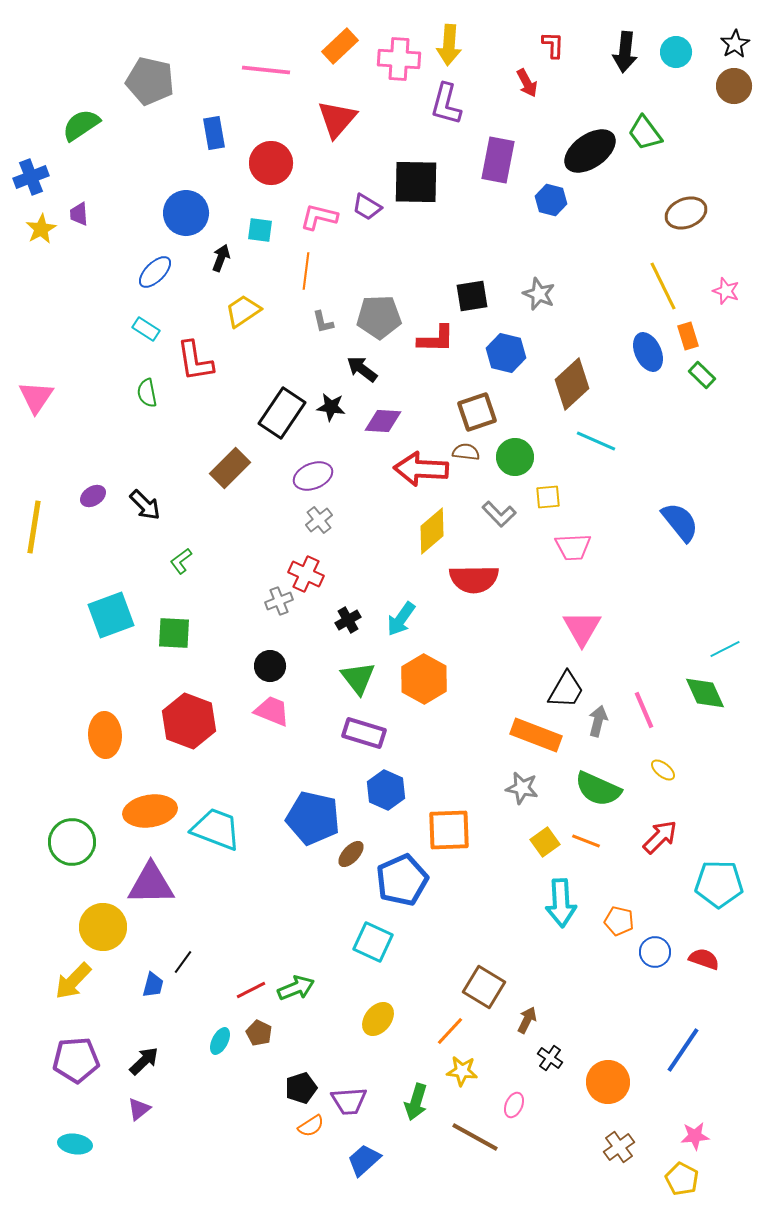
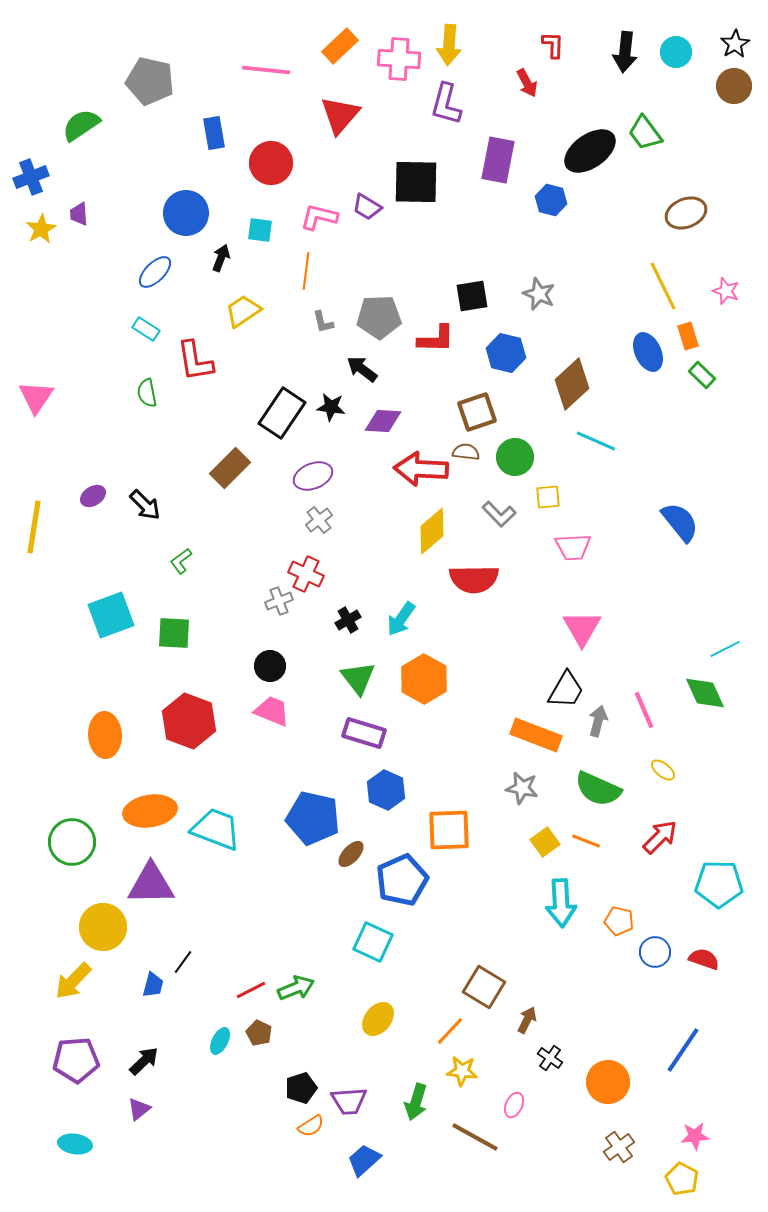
red triangle at (337, 119): moved 3 px right, 4 px up
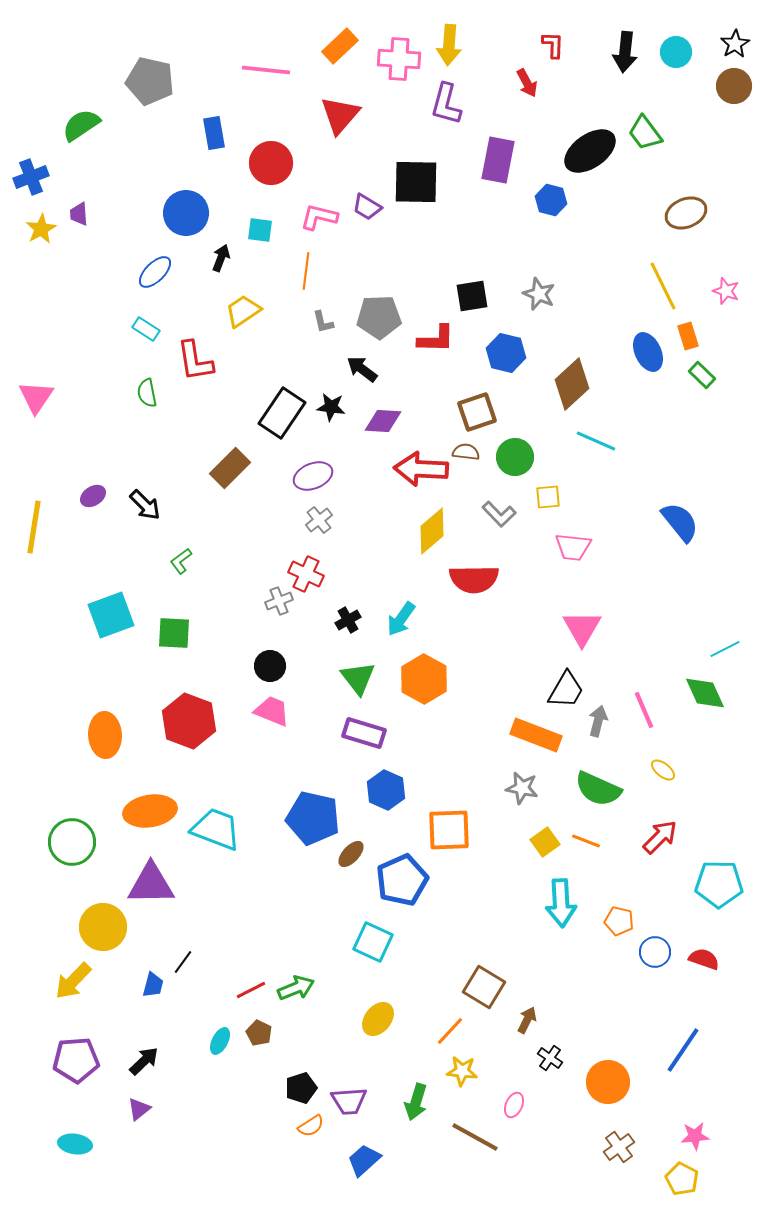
pink trapezoid at (573, 547): rotated 9 degrees clockwise
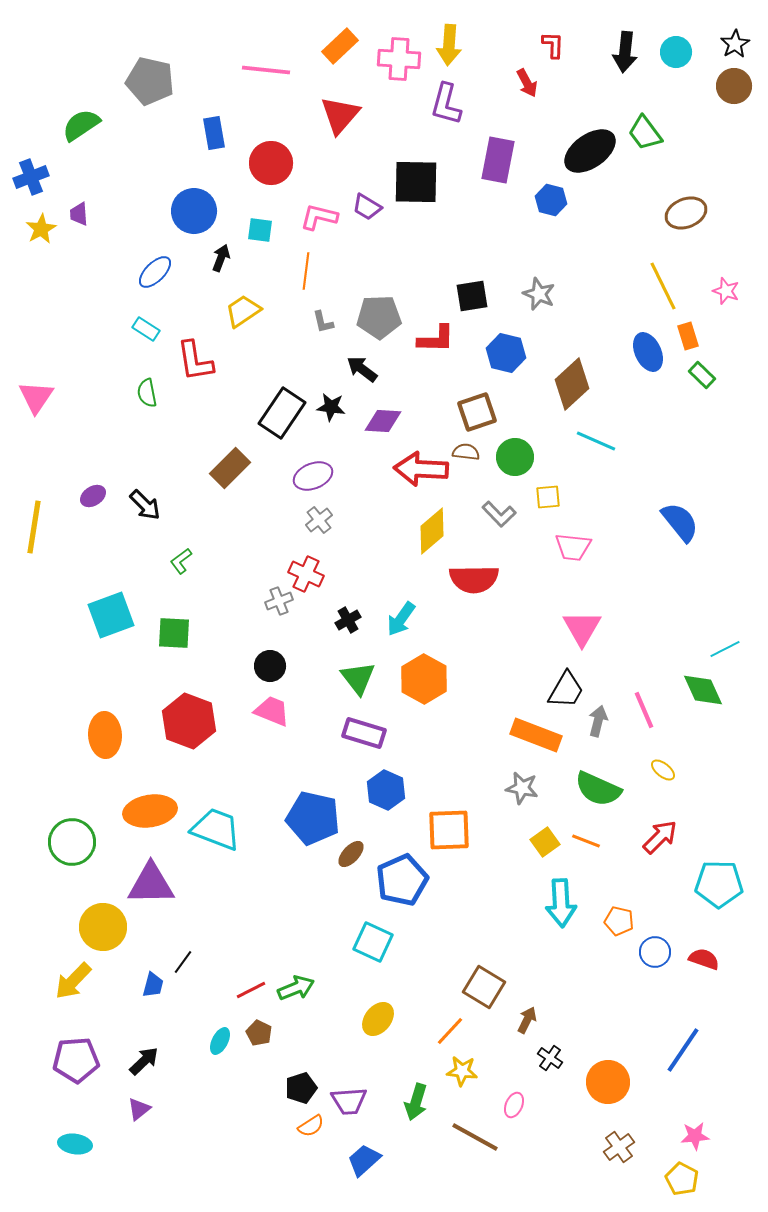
blue circle at (186, 213): moved 8 px right, 2 px up
green diamond at (705, 693): moved 2 px left, 3 px up
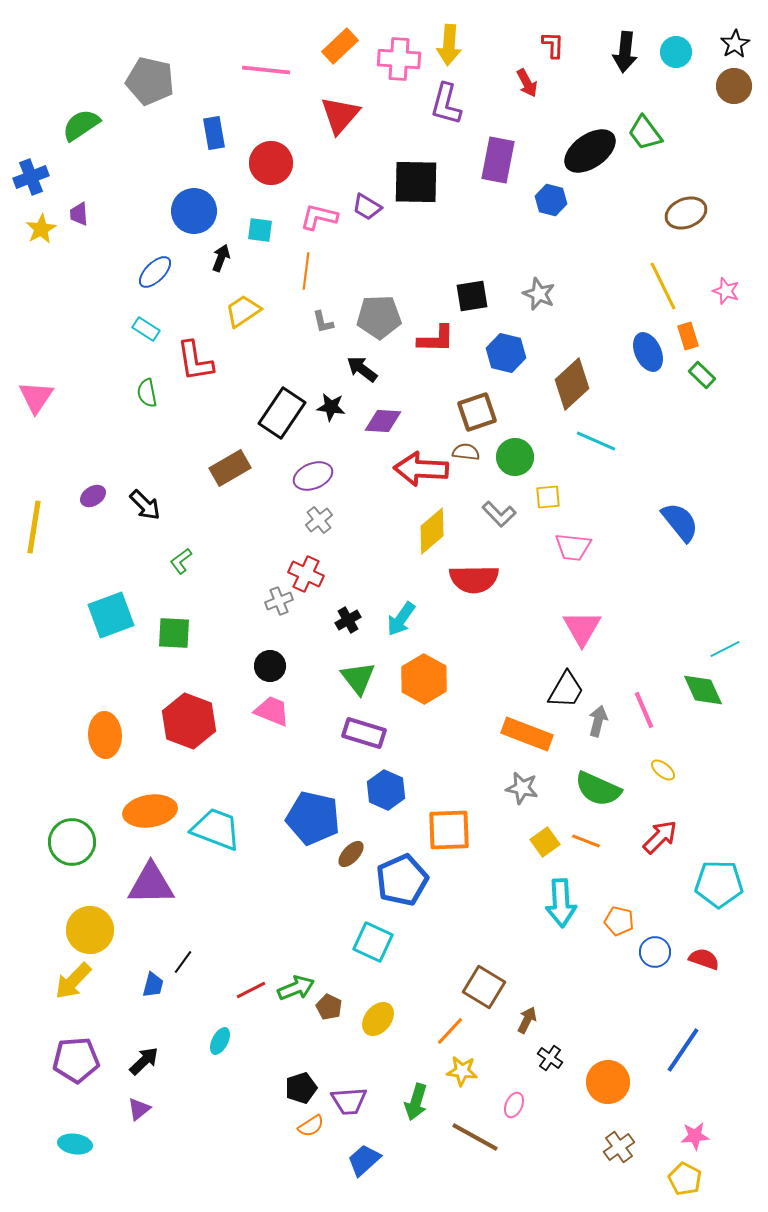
brown rectangle at (230, 468): rotated 15 degrees clockwise
orange rectangle at (536, 735): moved 9 px left, 1 px up
yellow circle at (103, 927): moved 13 px left, 3 px down
brown pentagon at (259, 1033): moved 70 px right, 26 px up
yellow pentagon at (682, 1179): moved 3 px right
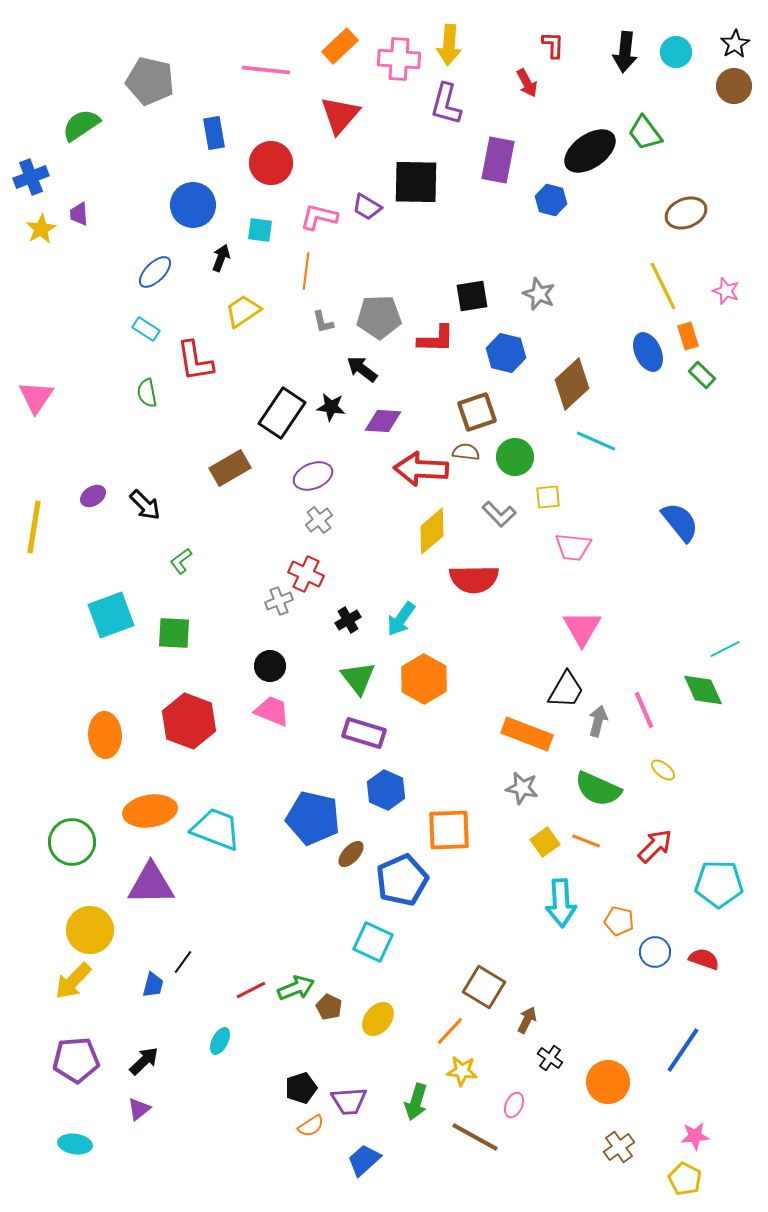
blue circle at (194, 211): moved 1 px left, 6 px up
red arrow at (660, 837): moved 5 px left, 9 px down
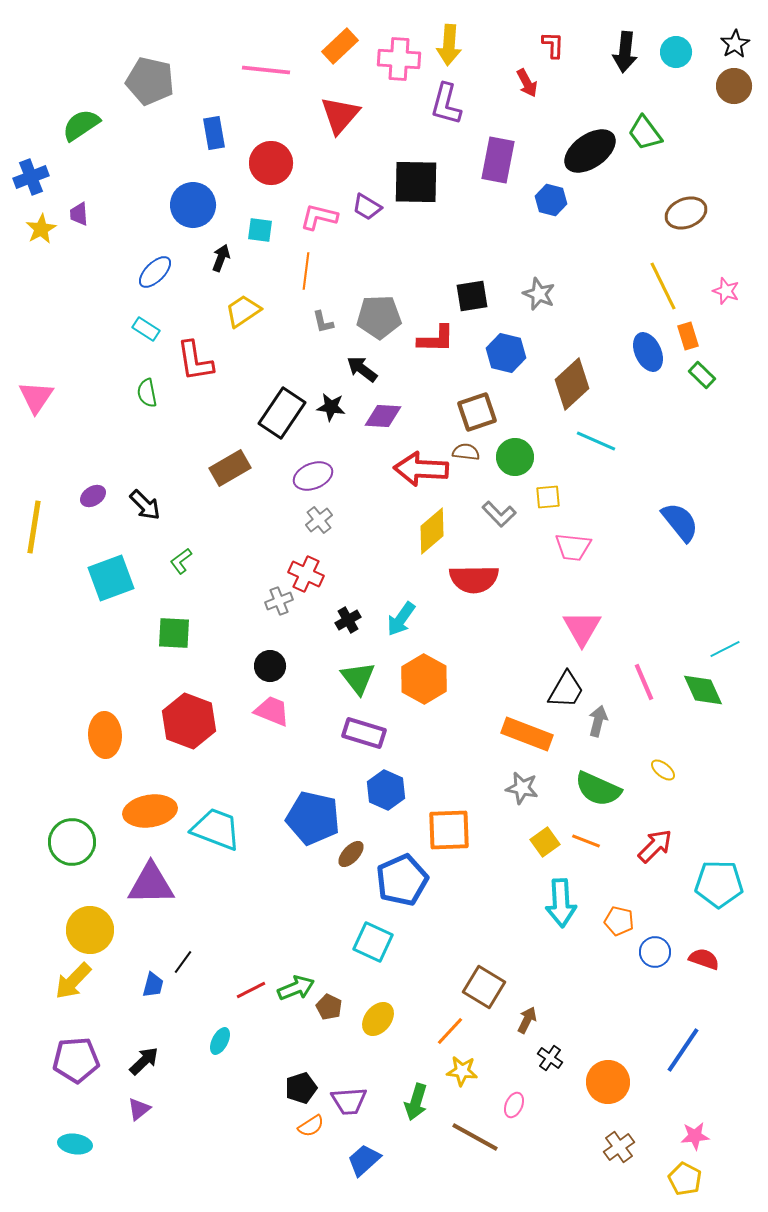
purple diamond at (383, 421): moved 5 px up
cyan square at (111, 615): moved 37 px up
pink line at (644, 710): moved 28 px up
